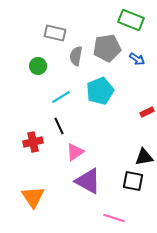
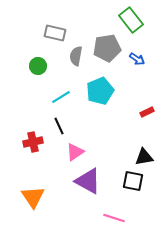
green rectangle: rotated 30 degrees clockwise
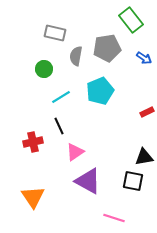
blue arrow: moved 7 px right, 1 px up
green circle: moved 6 px right, 3 px down
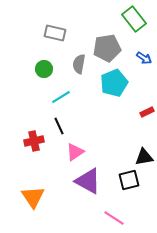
green rectangle: moved 3 px right, 1 px up
gray semicircle: moved 3 px right, 8 px down
cyan pentagon: moved 14 px right, 8 px up
red cross: moved 1 px right, 1 px up
black square: moved 4 px left, 1 px up; rotated 25 degrees counterclockwise
pink line: rotated 15 degrees clockwise
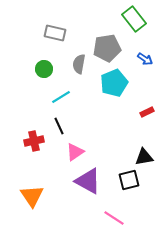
blue arrow: moved 1 px right, 1 px down
orange triangle: moved 1 px left, 1 px up
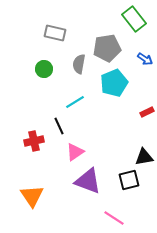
cyan line: moved 14 px right, 5 px down
purple triangle: rotated 8 degrees counterclockwise
